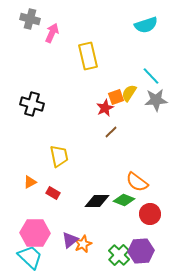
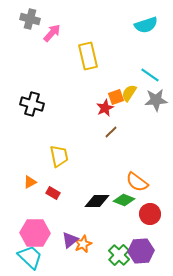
pink arrow: rotated 18 degrees clockwise
cyan line: moved 1 px left, 1 px up; rotated 12 degrees counterclockwise
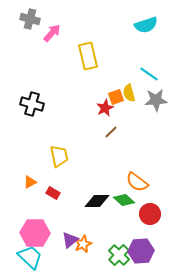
cyan line: moved 1 px left, 1 px up
yellow semicircle: rotated 48 degrees counterclockwise
green diamond: rotated 20 degrees clockwise
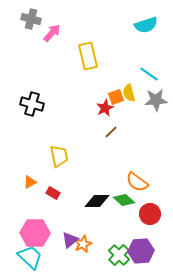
gray cross: moved 1 px right
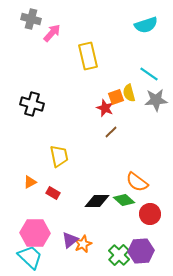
red star: rotated 24 degrees counterclockwise
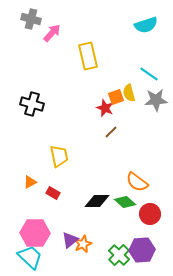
green diamond: moved 1 px right, 2 px down
purple hexagon: moved 1 px right, 1 px up
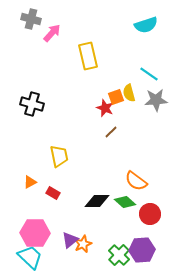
orange semicircle: moved 1 px left, 1 px up
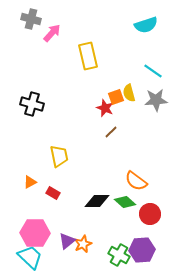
cyan line: moved 4 px right, 3 px up
purple triangle: moved 3 px left, 1 px down
green cross: rotated 15 degrees counterclockwise
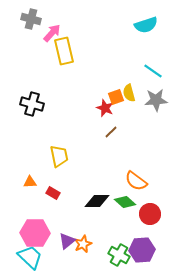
yellow rectangle: moved 24 px left, 5 px up
orange triangle: rotated 24 degrees clockwise
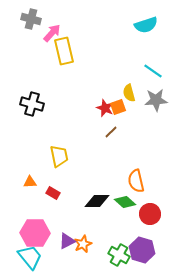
orange square: moved 2 px right, 10 px down
orange semicircle: rotated 40 degrees clockwise
purple triangle: rotated 12 degrees clockwise
purple hexagon: rotated 20 degrees clockwise
cyan trapezoid: rotated 8 degrees clockwise
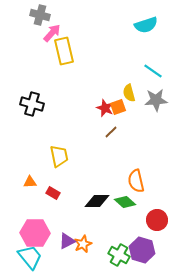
gray cross: moved 9 px right, 4 px up
red circle: moved 7 px right, 6 px down
